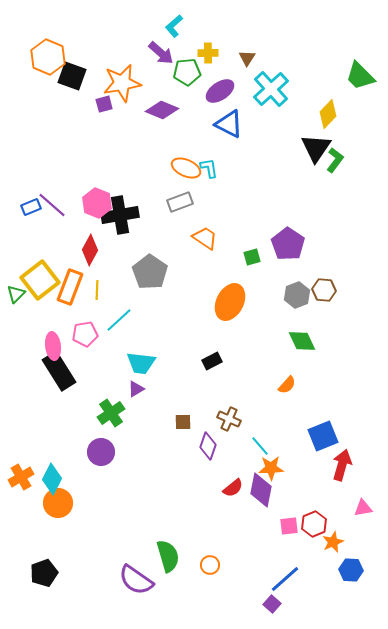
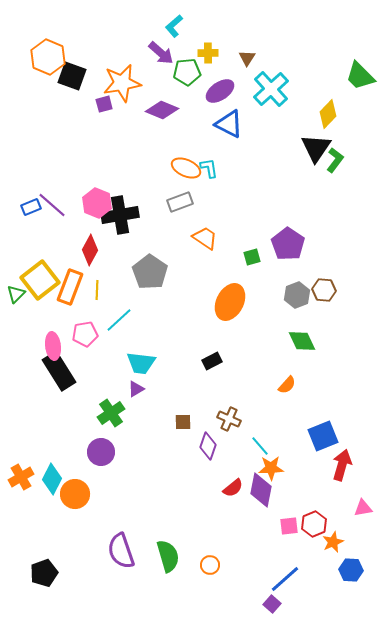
orange circle at (58, 503): moved 17 px right, 9 px up
purple semicircle at (136, 580): moved 15 px left, 29 px up; rotated 36 degrees clockwise
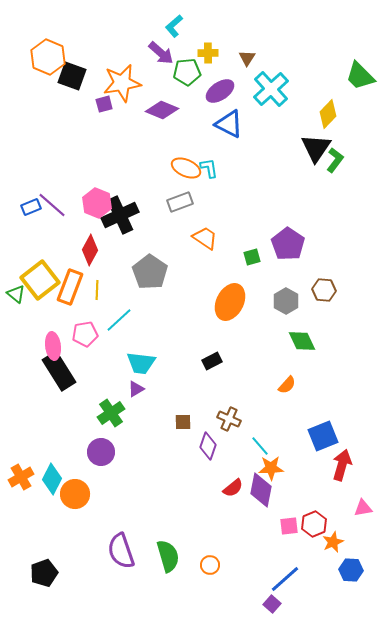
black cross at (120, 215): rotated 15 degrees counterclockwise
green triangle at (16, 294): rotated 36 degrees counterclockwise
gray hexagon at (297, 295): moved 11 px left, 6 px down; rotated 10 degrees counterclockwise
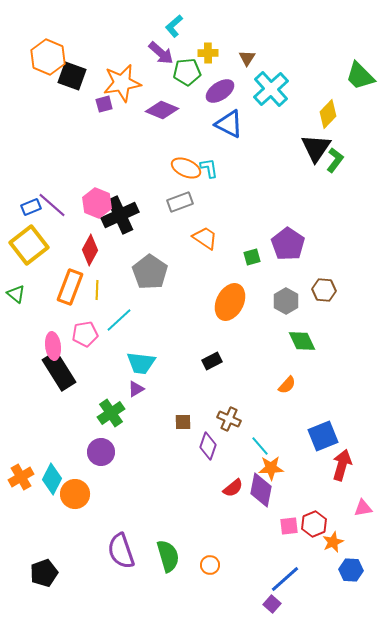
yellow square at (40, 280): moved 11 px left, 35 px up
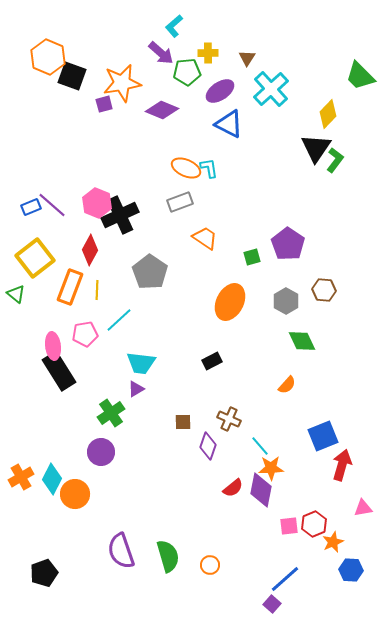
yellow square at (29, 245): moved 6 px right, 13 px down
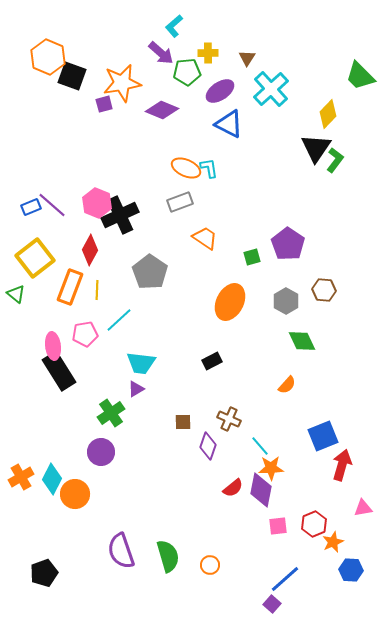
pink square at (289, 526): moved 11 px left
